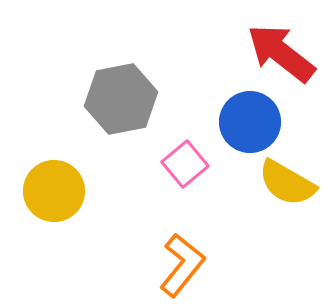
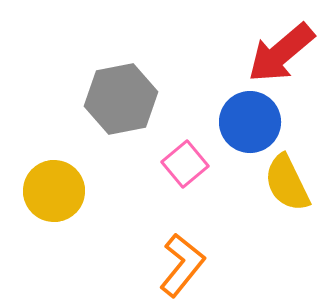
red arrow: rotated 78 degrees counterclockwise
yellow semicircle: rotated 34 degrees clockwise
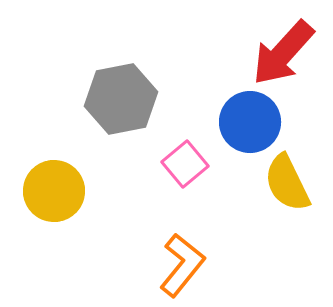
red arrow: moved 2 px right; rotated 8 degrees counterclockwise
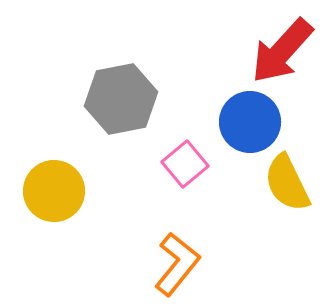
red arrow: moved 1 px left, 2 px up
orange L-shape: moved 5 px left, 1 px up
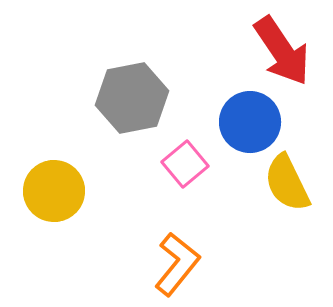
red arrow: rotated 76 degrees counterclockwise
gray hexagon: moved 11 px right, 1 px up
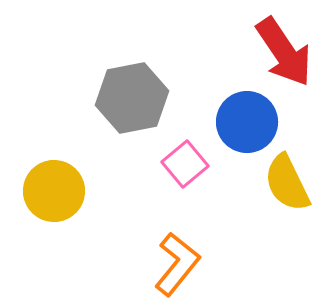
red arrow: moved 2 px right, 1 px down
blue circle: moved 3 px left
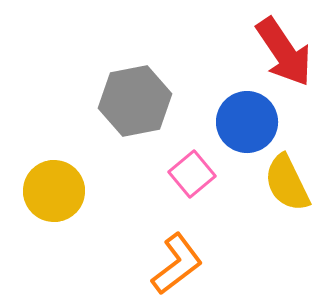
gray hexagon: moved 3 px right, 3 px down
pink square: moved 7 px right, 10 px down
orange L-shape: rotated 14 degrees clockwise
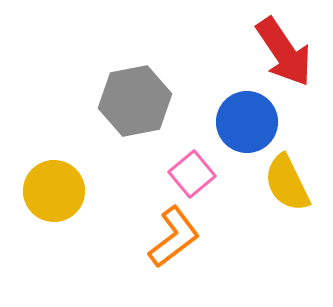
orange L-shape: moved 3 px left, 27 px up
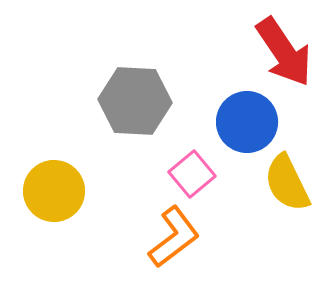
gray hexagon: rotated 14 degrees clockwise
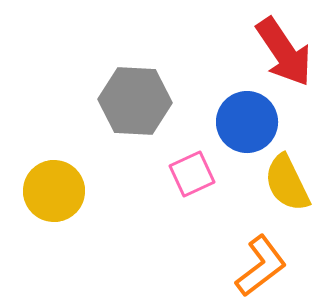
pink square: rotated 15 degrees clockwise
orange L-shape: moved 87 px right, 29 px down
